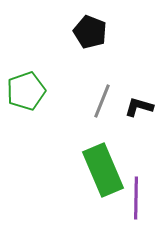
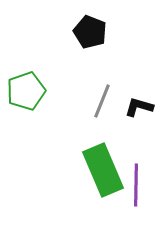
purple line: moved 13 px up
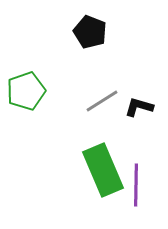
gray line: rotated 36 degrees clockwise
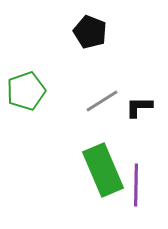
black L-shape: rotated 16 degrees counterclockwise
